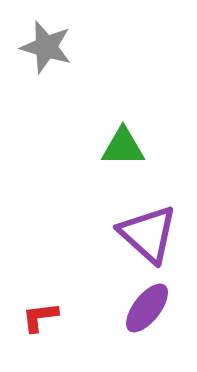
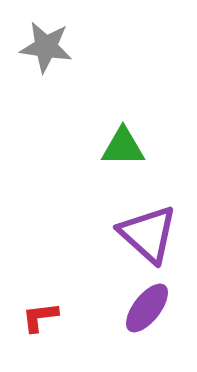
gray star: rotated 8 degrees counterclockwise
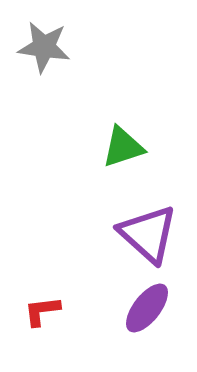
gray star: moved 2 px left
green triangle: rotated 18 degrees counterclockwise
red L-shape: moved 2 px right, 6 px up
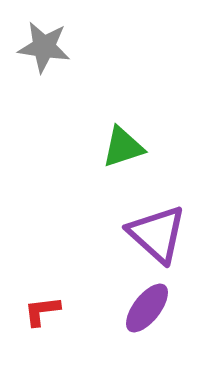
purple triangle: moved 9 px right
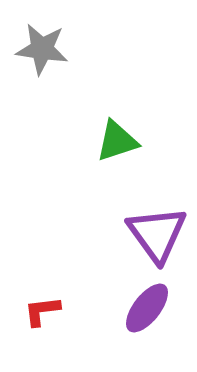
gray star: moved 2 px left, 2 px down
green triangle: moved 6 px left, 6 px up
purple triangle: rotated 12 degrees clockwise
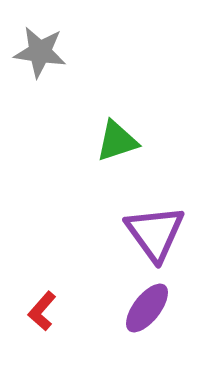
gray star: moved 2 px left, 3 px down
purple triangle: moved 2 px left, 1 px up
red L-shape: rotated 42 degrees counterclockwise
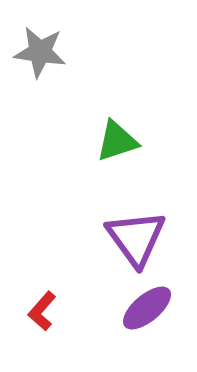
purple triangle: moved 19 px left, 5 px down
purple ellipse: rotated 12 degrees clockwise
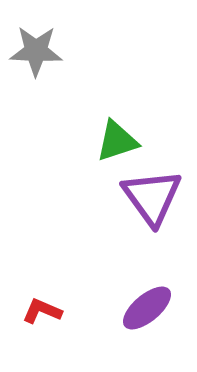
gray star: moved 4 px left, 1 px up; rotated 6 degrees counterclockwise
purple triangle: moved 16 px right, 41 px up
red L-shape: rotated 72 degrees clockwise
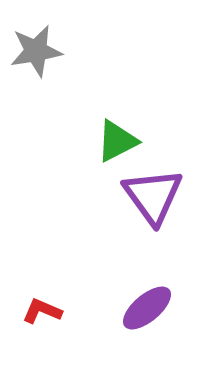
gray star: rotated 12 degrees counterclockwise
green triangle: rotated 9 degrees counterclockwise
purple triangle: moved 1 px right, 1 px up
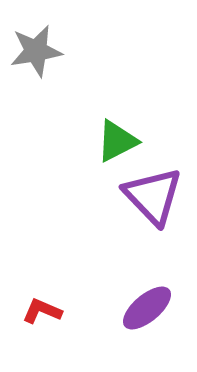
purple triangle: rotated 8 degrees counterclockwise
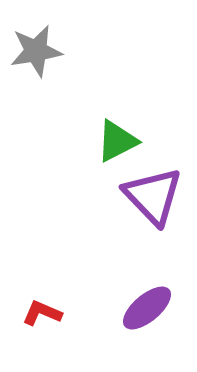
red L-shape: moved 2 px down
